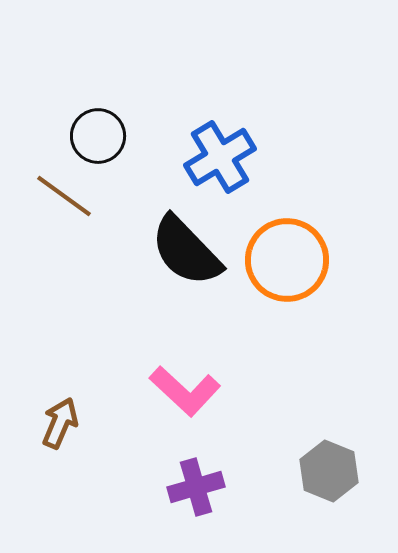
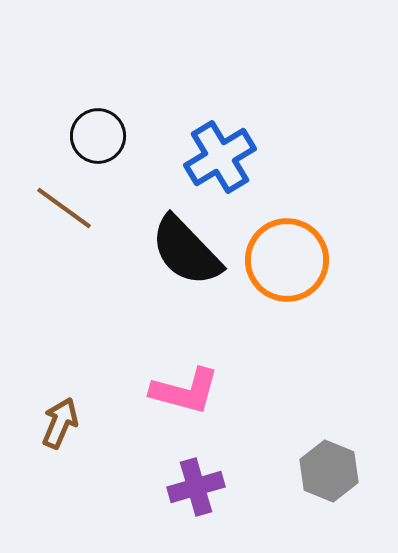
brown line: moved 12 px down
pink L-shape: rotated 28 degrees counterclockwise
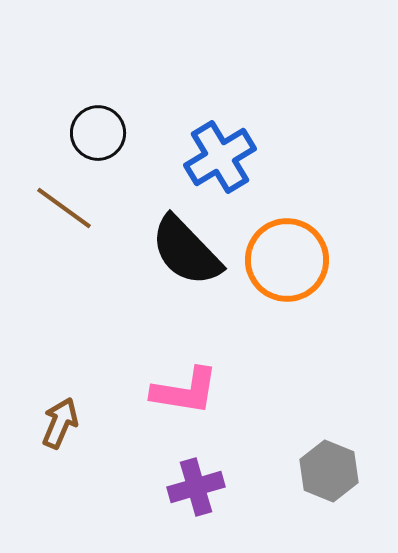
black circle: moved 3 px up
pink L-shape: rotated 6 degrees counterclockwise
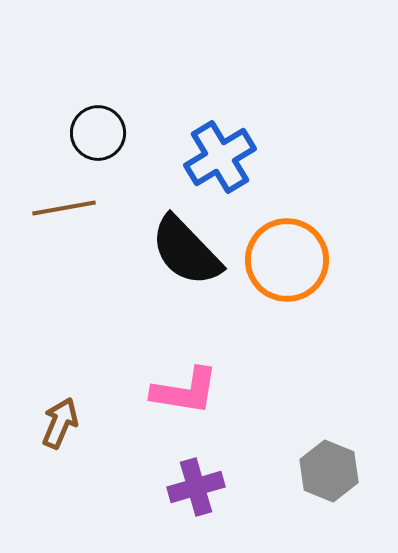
brown line: rotated 46 degrees counterclockwise
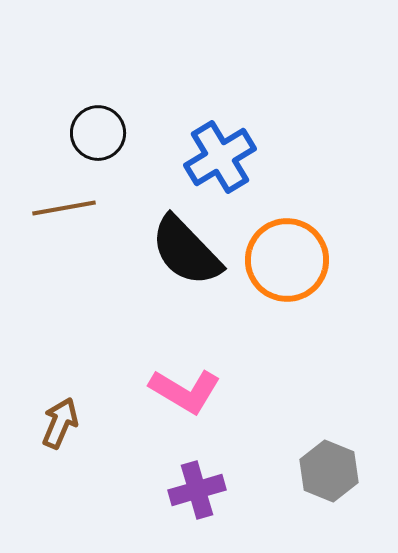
pink L-shape: rotated 22 degrees clockwise
purple cross: moved 1 px right, 3 px down
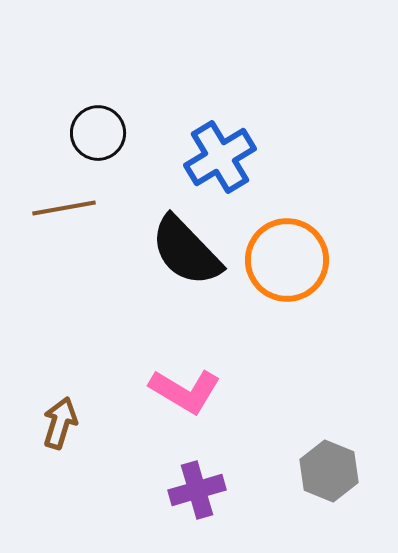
brown arrow: rotated 6 degrees counterclockwise
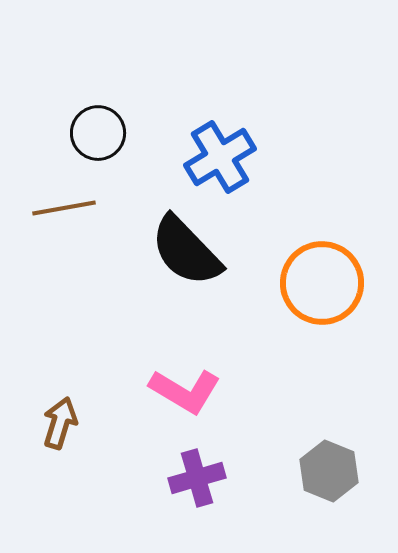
orange circle: moved 35 px right, 23 px down
purple cross: moved 12 px up
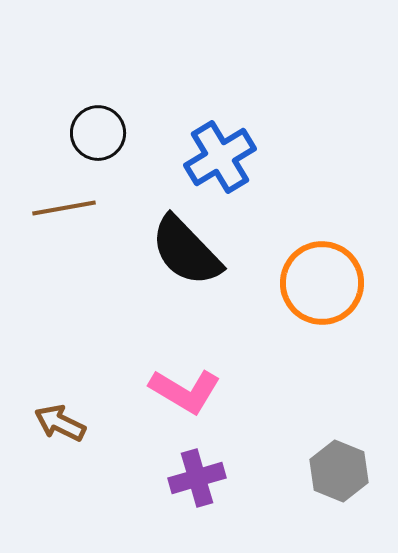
brown arrow: rotated 81 degrees counterclockwise
gray hexagon: moved 10 px right
